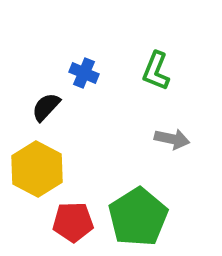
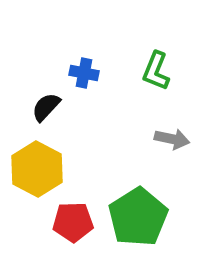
blue cross: rotated 12 degrees counterclockwise
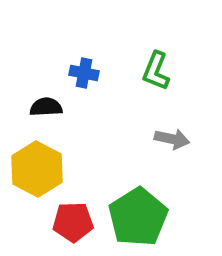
black semicircle: rotated 44 degrees clockwise
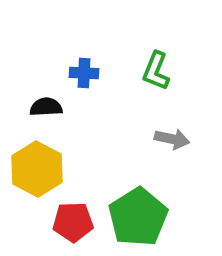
blue cross: rotated 8 degrees counterclockwise
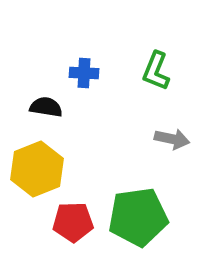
black semicircle: rotated 12 degrees clockwise
yellow hexagon: rotated 10 degrees clockwise
green pentagon: rotated 24 degrees clockwise
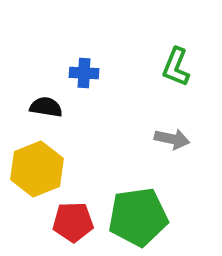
green L-shape: moved 20 px right, 4 px up
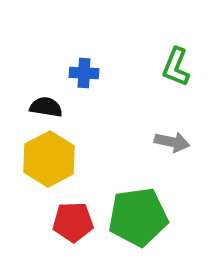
gray arrow: moved 3 px down
yellow hexagon: moved 12 px right, 10 px up; rotated 6 degrees counterclockwise
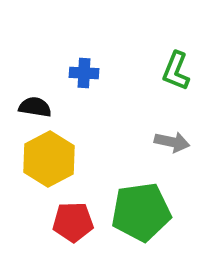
green L-shape: moved 4 px down
black semicircle: moved 11 px left
green pentagon: moved 3 px right, 5 px up
